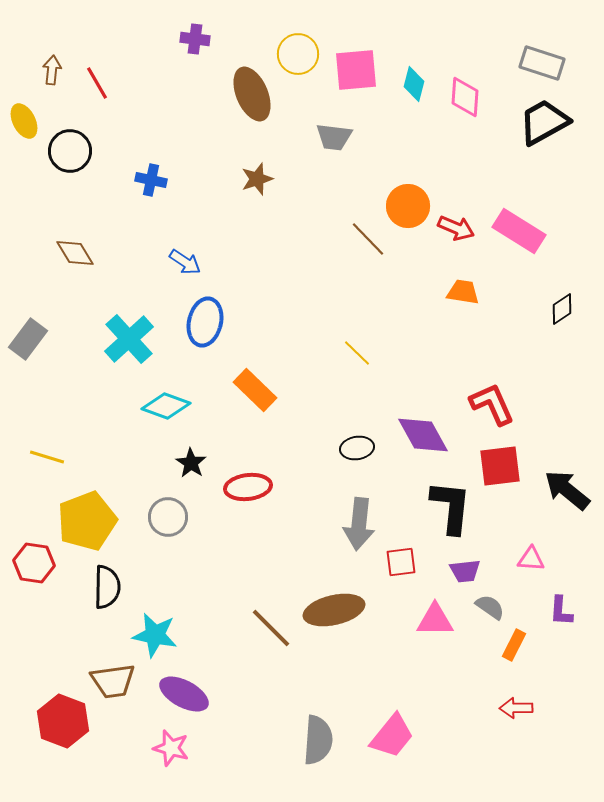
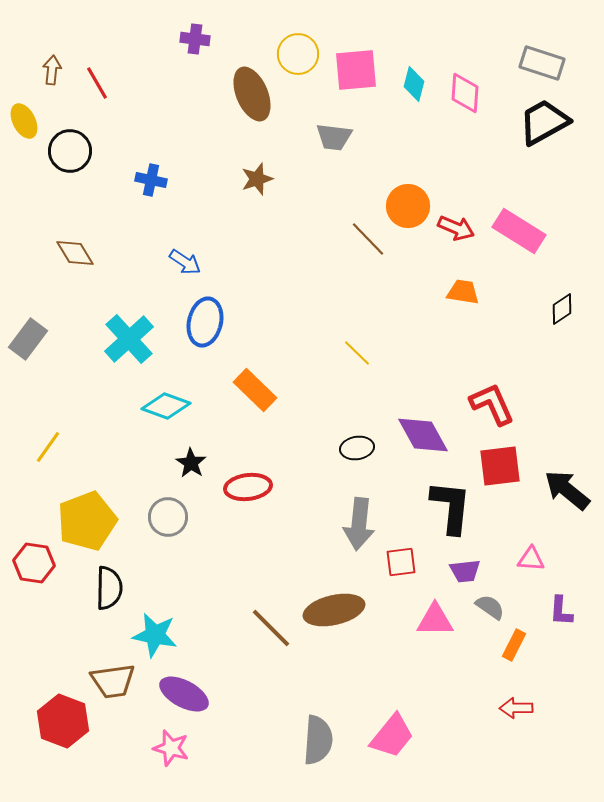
pink diamond at (465, 97): moved 4 px up
yellow line at (47, 457): moved 1 px right, 10 px up; rotated 72 degrees counterclockwise
black semicircle at (107, 587): moved 2 px right, 1 px down
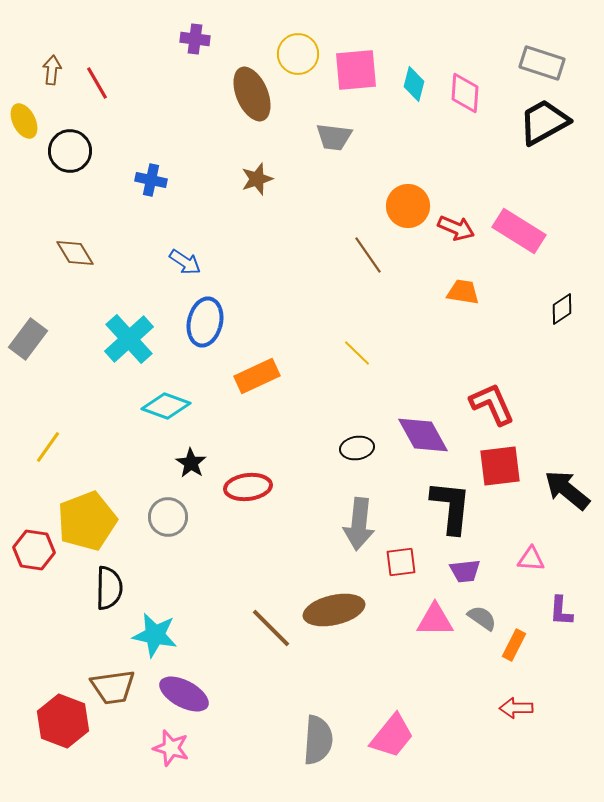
brown line at (368, 239): moved 16 px down; rotated 9 degrees clockwise
orange rectangle at (255, 390): moved 2 px right, 14 px up; rotated 69 degrees counterclockwise
red hexagon at (34, 563): moved 13 px up
gray semicircle at (490, 607): moved 8 px left, 11 px down
brown trapezoid at (113, 681): moved 6 px down
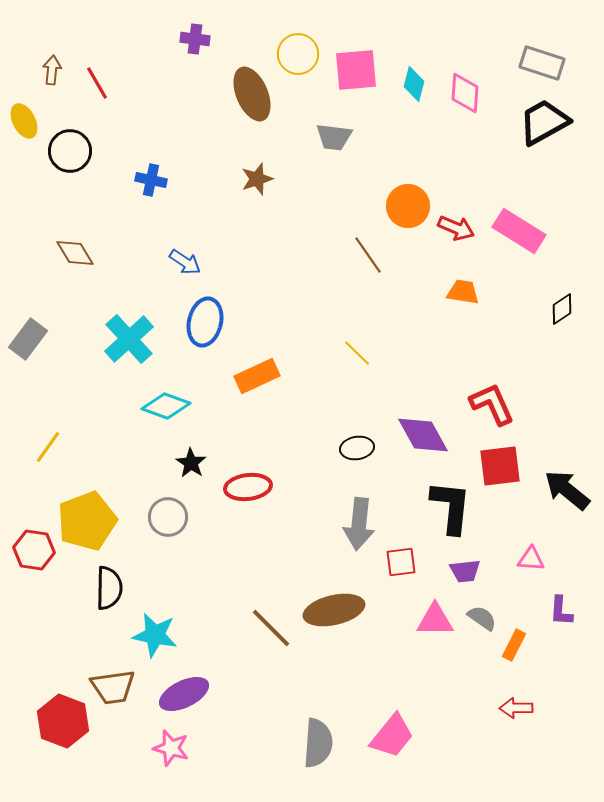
purple ellipse at (184, 694): rotated 54 degrees counterclockwise
gray semicircle at (318, 740): moved 3 px down
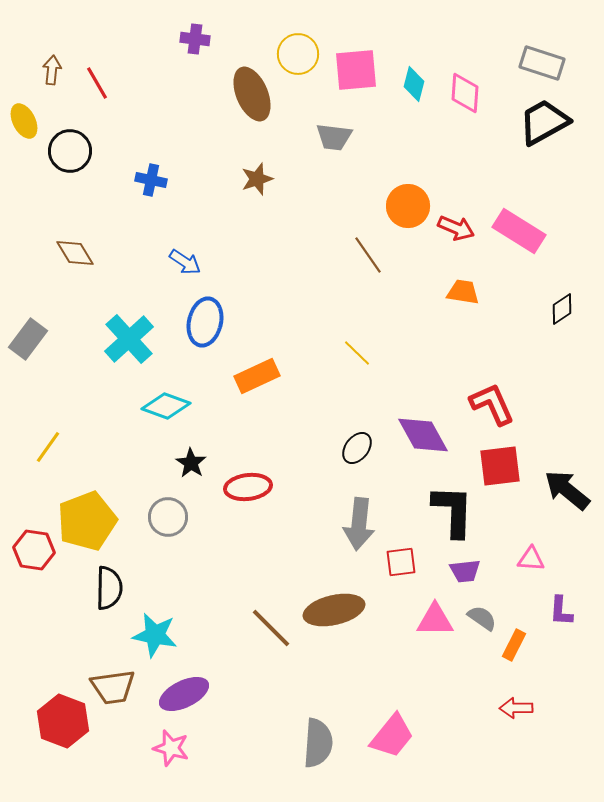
black ellipse at (357, 448): rotated 44 degrees counterclockwise
black L-shape at (451, 507): moved 2 px right, 4 px down; rotated 4 degrees counterclockwise
